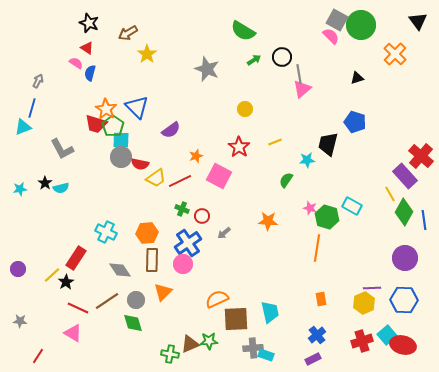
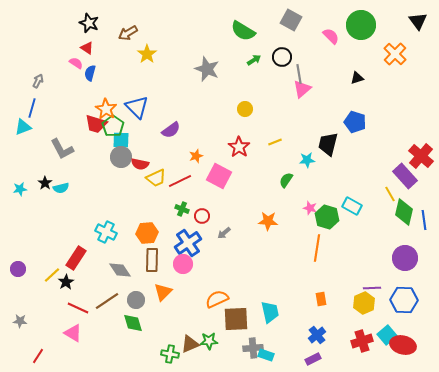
gray square at (337, 20): moved 46 px left
yellow trapezoid at (156, 178): rotated 10 degrees clockwise
green diamond at (404, 212): rotated 16 degrees counterclockwise
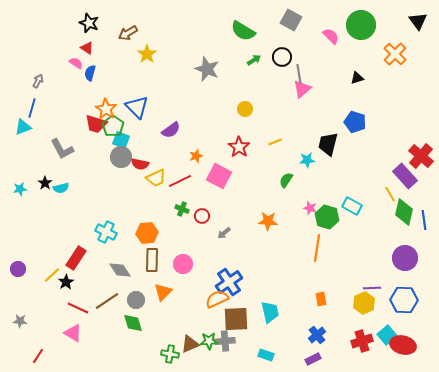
cyan square at (121, 140): rotated 18 degrees clockwise
blue cross at (188, 243): moved 41 px right, 39 px down
gray cross at (253, 348): moved 28 px left, 7 px up
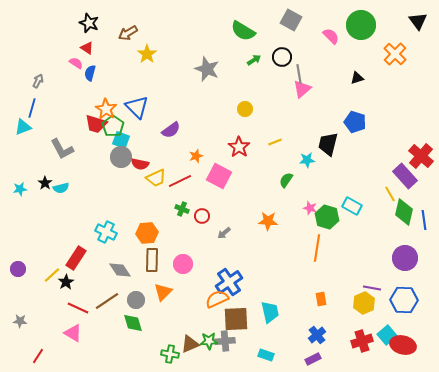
purple line at (372, 288): rotated 12 degrees clockwise
